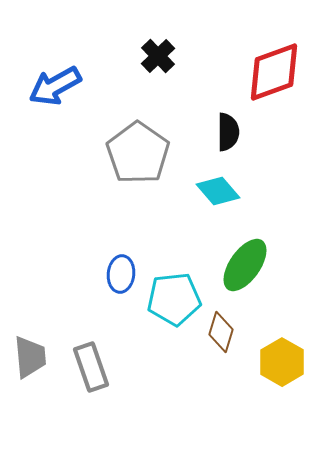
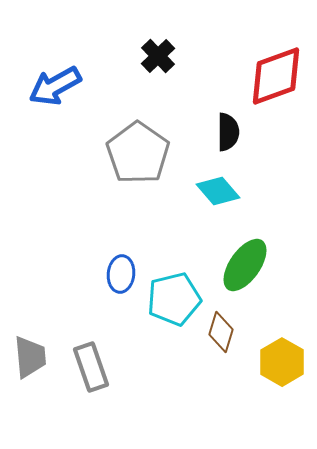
red diamond: moved 2 px right, 4 px down
cyan pentagon: rotated 8 degrees counterclockwise
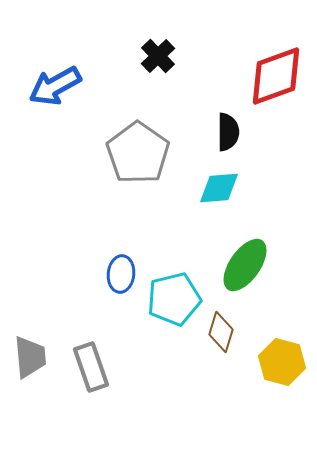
cyan diamond: moved 1 px right, 3 px up; rotated 54 degrees counterclockwise
yellow hexagon: rotated 15 degrees counterclockwise
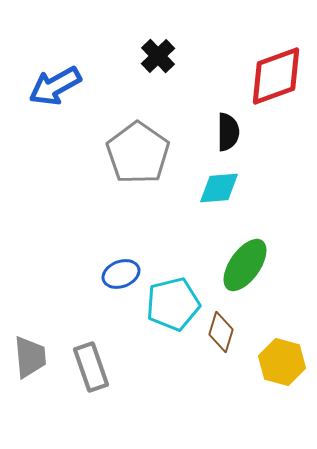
blue ellipse: rotated 63 degrees clockwise
cyan pentagon: moved 1 px left, 5 px down
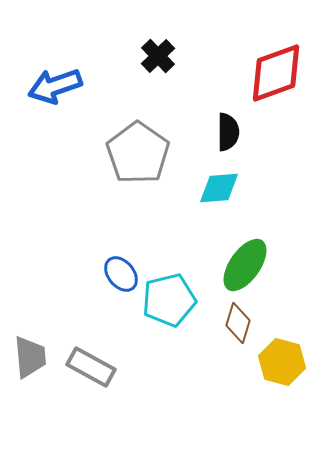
red diamond: moved 3 px up
blue arrow: rotated 10 degrees clockwise
blue ellipse: rotated 72 degrees clockwise
cyan pentagon: moved 4 px left, 4 px up
brown diamond: moved 17 px right, 9 px up
gray rectangle: rotated 42 degrees counterclockwise
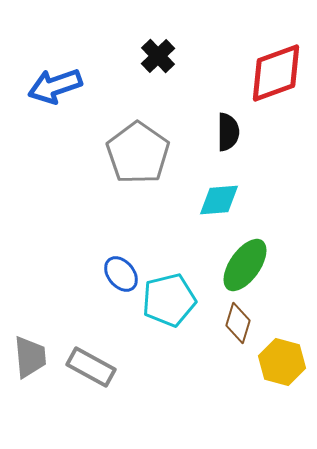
cyan diamond: moved 12 px down
